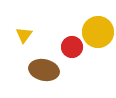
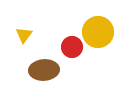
brown ellipse: rotated 16 degrees counterclockwise
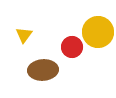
brown ellipse: moved 1 px left
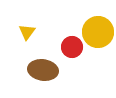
yellow triangle: moved 3 px right, 3 px up
brown ellipse: rotated 12 degrees clockwise
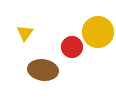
yellow triangle: moved 2 px left, 1 px down
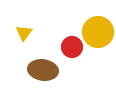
yellow triangle: moved 1 px left
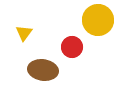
yellow circle: moved 12 px up
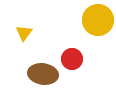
red circle: moved 12 px down
brown ellipse: moved 4 px down
